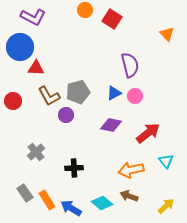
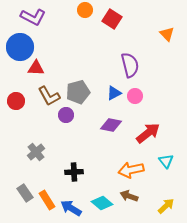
red circle: moved 3 px right
black cross: moved 4 px down
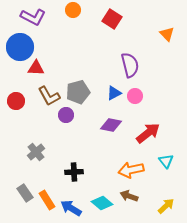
orange circle: moved 12 px left
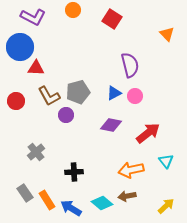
brown arrow: moved 2 px left; rotated 30 degrees counterclockwise
